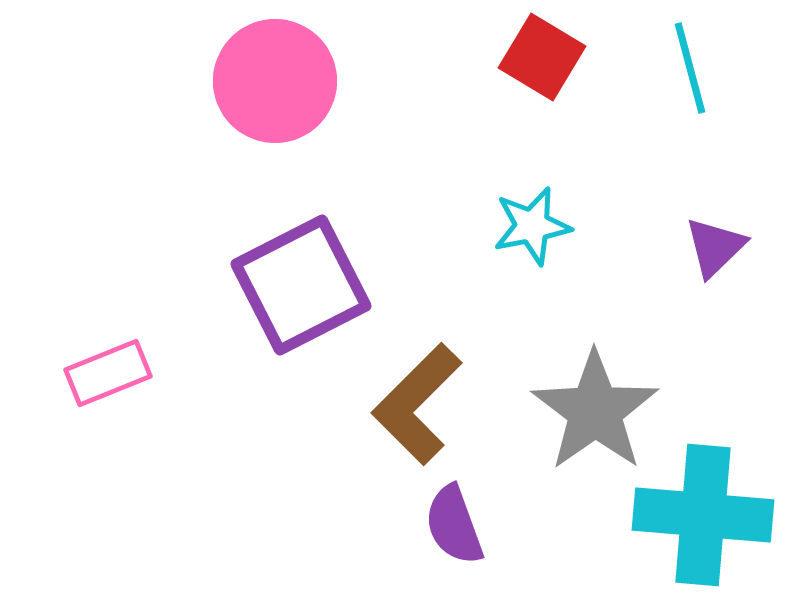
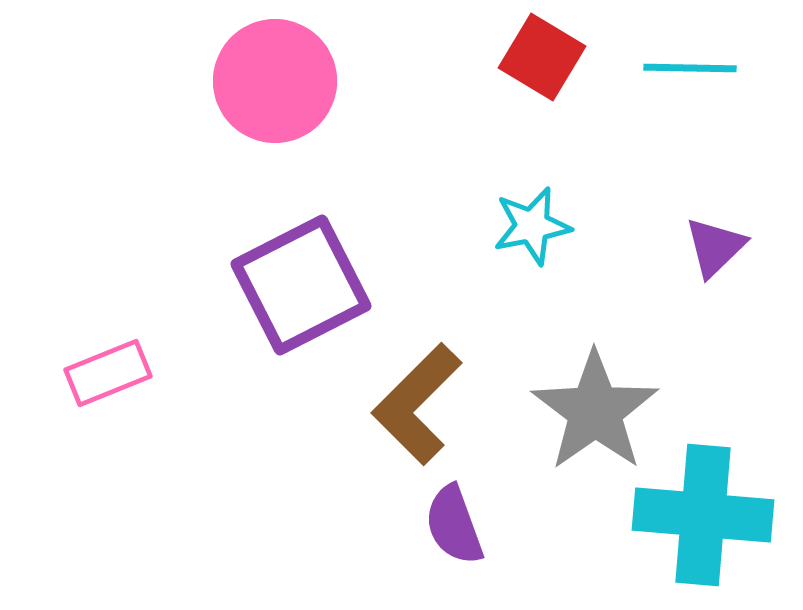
cyan line: rotated 74 degrees counterclockwise
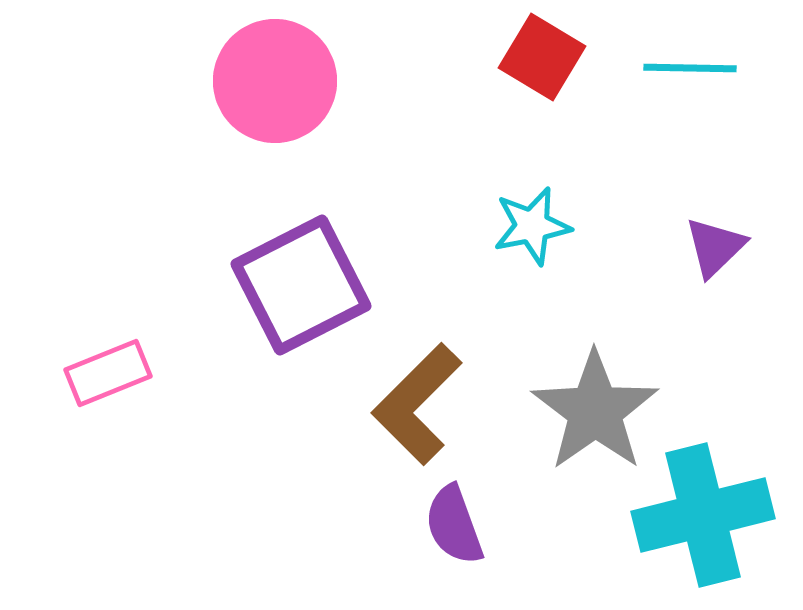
cyan cross: rotated 19 degrees counterclockwise
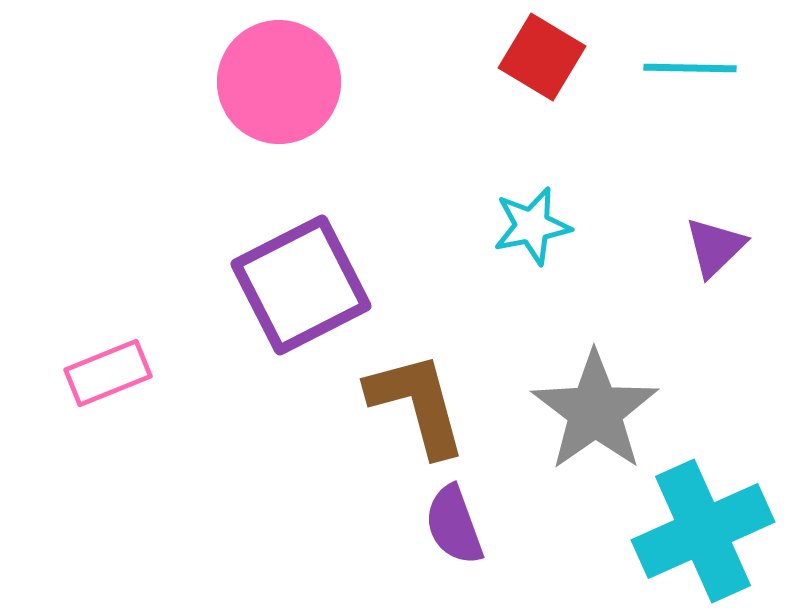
pink circle: moved 4 px right, 1 px down
brown L-shape: rotated 120 degrees clockwise
cyan cross: moved 16 px down; rotated 10 degrees counterclockwise
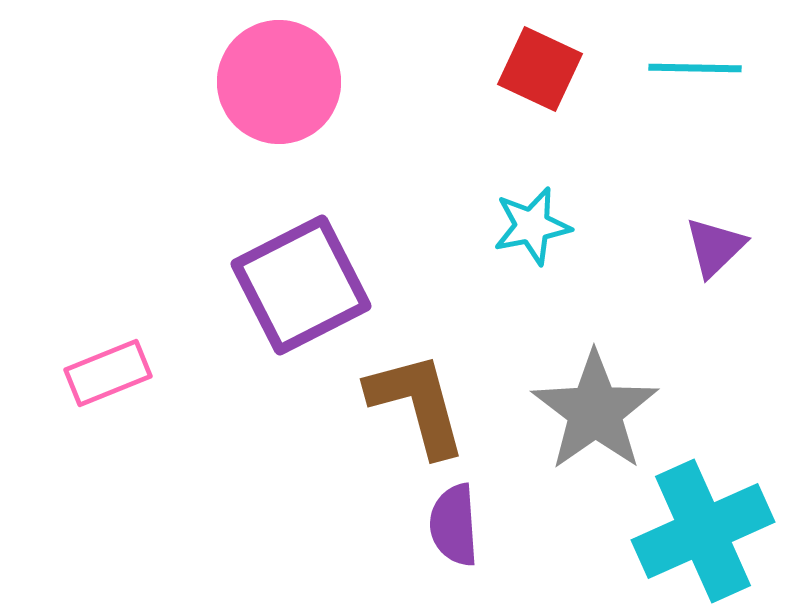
red square: moved 2 px left, 12 px down; rotated 6 degrees counterclockwise
cyan line: moved 5 px right
purple semicircle: rotated 16 degrees clockwise
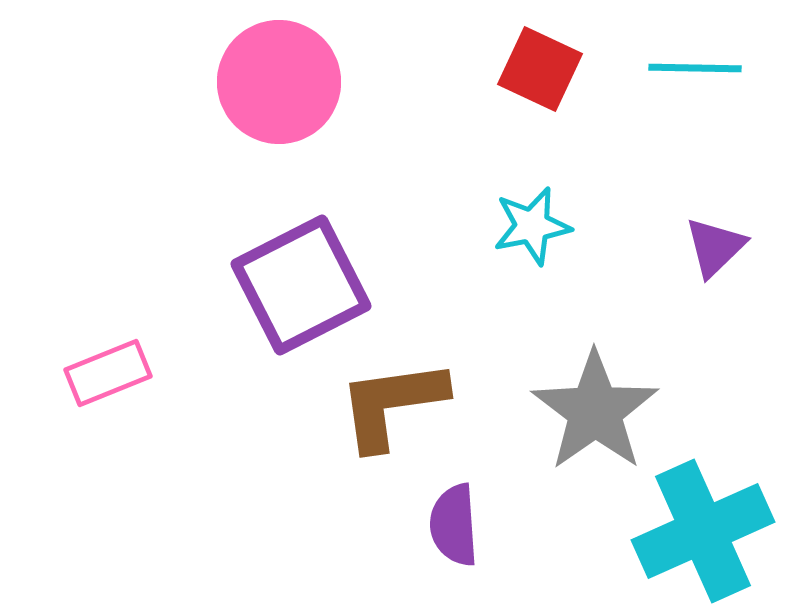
brown L-shape: moved 25 px left; rotated 83 degrees counterclockwise
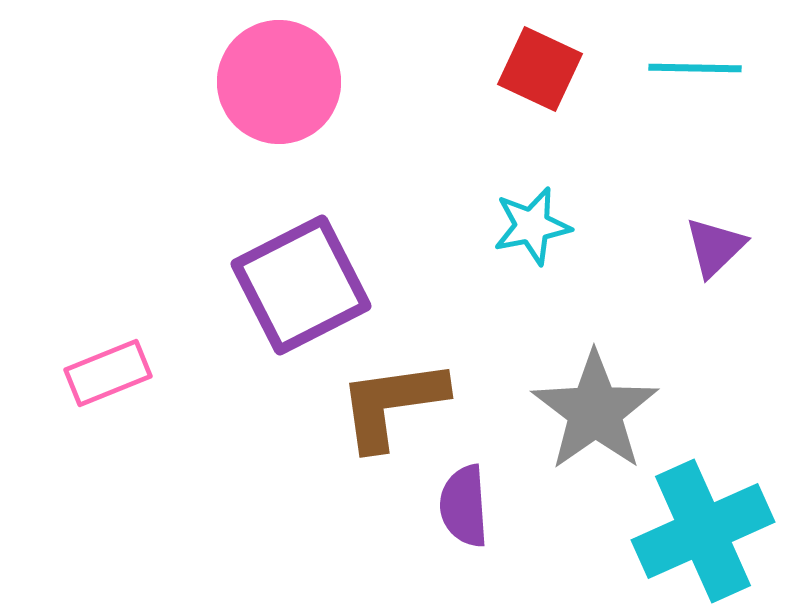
purple semicircle: moved 10 px right, 19 px up
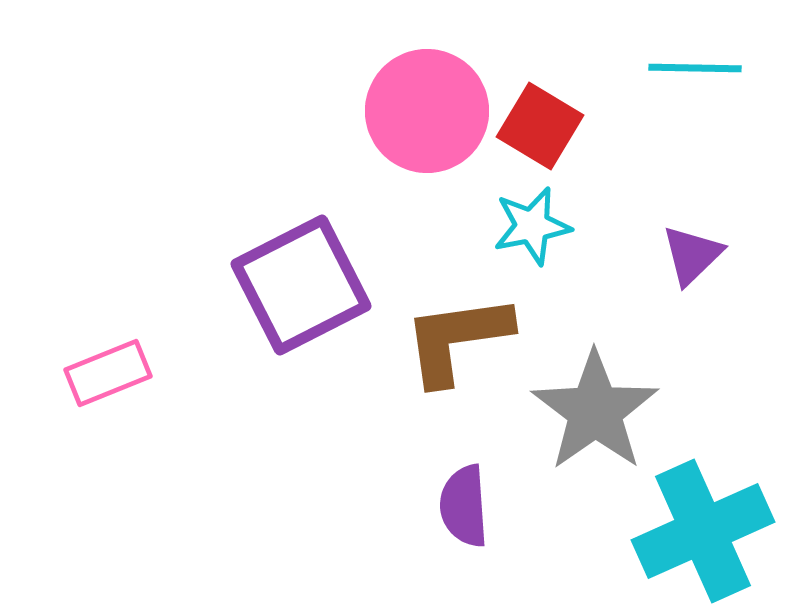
red square: moved 57 px down; rotated 6 degrees clockwise
pink circle: moved 148 px right, 29 px down
purple triangle: moved 23 px left, 8 px down
brown L-shape: moved 65 px right, 65 px up
